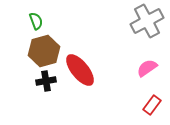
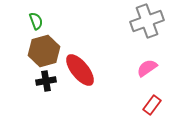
gray cross: rotated 8 degrees clockwise
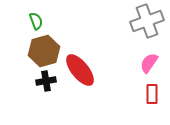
pink semicircle: moved 2 px right, 5 px up; rotated 20 degrees counterclockwise
red rectangle: moved 11 px up; rotated 36 degrees counterclockwise
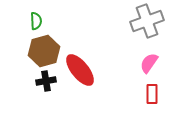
green semicircle: rotated 18 degrees clockwise
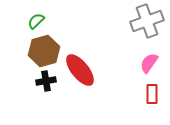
green semicircle: rotated 132 degrees counterclockwise
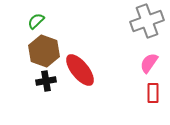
brown hexagon: rotated 24 degrees counterclockwise
red rectangle: moved 1 px right, 1 px up
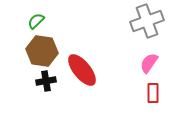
brown hexagon: moved 2 px left; rotated 12 degrees counterclockwise
red ellipse: moved 2 px right
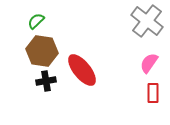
gray cross: rotated 32 degrees counterclockwise
